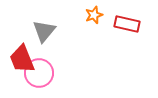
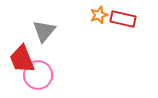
orange star: moved 5 px right
red rectangle: moved 4 px left, 5 px up
pink circle: moved 1 px left, 2 px down
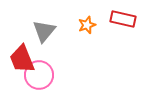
orange star: moved 12 px left, 10 px down
pink circle: moved 1 px right
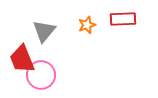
red rectangle: rotated 15 degrees counterclockwise
pink circle: moved 2 px right
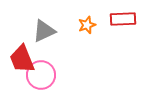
gray triangle: rotated 25 degrees clockwise
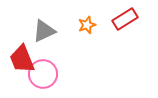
red rectangle: moved 2 px right; rotated 30 degrees counterclockwise
pink circle: moved 2 px right, 1 px up
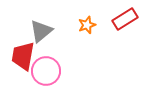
gray triangle: moved 3 px left; rotated 15 degrees counterclockwise
red trapezoid: moved 1 px right, 3 px up; rotated 32 degrees clockwise
pink circle: moved 3 px right, 3 px up
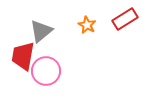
orange star: rotated 24 degrees counterclockwise
